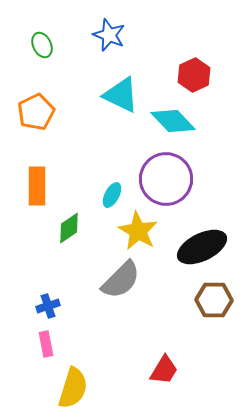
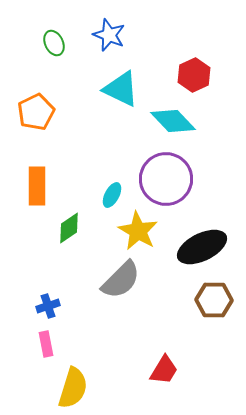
green ellipse: moved 12 px right, 2 px up
cyan triangle: moved 6 px up
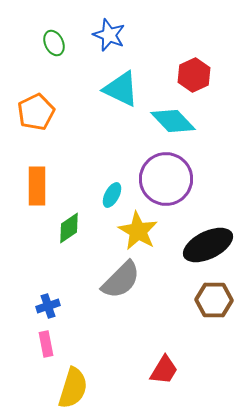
black ellipse: moved 6 px right, 2 px up
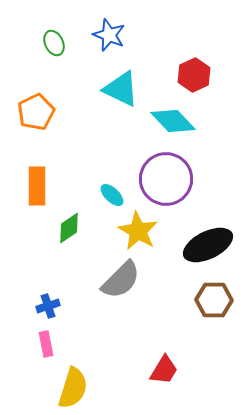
cyan ellipse: rotated 75 degrees counterclockwise
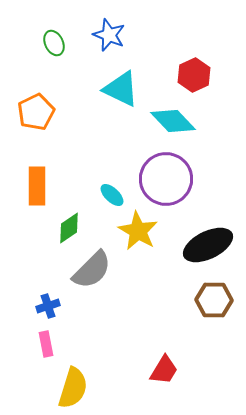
gray semicircle: moved 29 px left, 10 px up
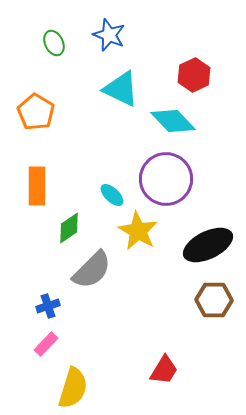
orange pentagon: rotated 15 degrees counterclockwise
pink rectangle: rotated 55 degrees clockwise
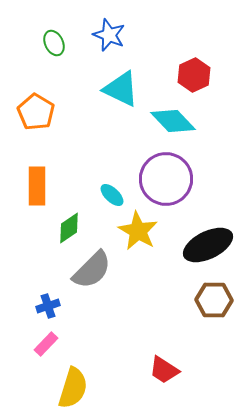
red trapezoid: rotated 92 degrees clockwise
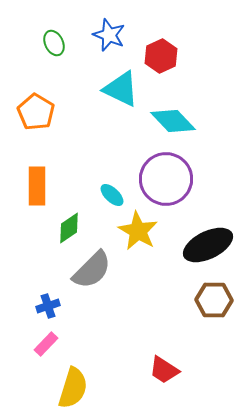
red hexagon: moved 33 px left, 19 px up
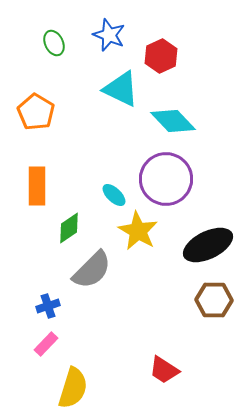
cyan ellipse: moved 2 px right
